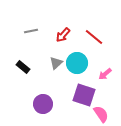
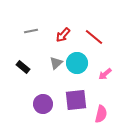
purple square: moved 8 px left, 5 px down; rotated 25 degrees counterclockwise
pink semicircle: rotated 48 degrees clockwise
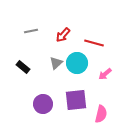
red line: moved 6 px down; rotated 24 degrees counterclockwise
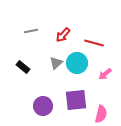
purple circle: moved 2 px down
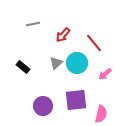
gray line: moved 2 px right, 7 px up
red line: rotated 36 degrees clockwise
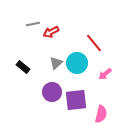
red arrow: moved 12 px left, 3 px up; rotated 21 degrees clockwise
purple circle: moved 9 px right, 14 px up
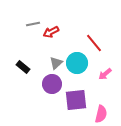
purple circle: moved 8 px up
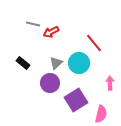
gray line: rotated 24 degrees clockwise
cyan circle: moved 2 px right
black rectangle: moved 4 px up
pink arrow: moved 5 px right, 9 px down; rotated 128 degrees clockwise
purple circle: moved 2 px left, 1 px up
purple square: rotated 25 degrees counterclockwise
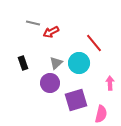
gray line: moved 1 px up
black rectangle: rotated 32 degrees clockwise
purple square: rotated 15 degrees clockwise
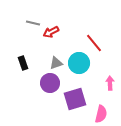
gray triangle: rotated 24 degrees clockwise
purple square: moved 1 px left, 1 px up
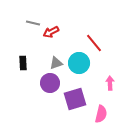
black rectangle: rotated 16 degrees clockwise
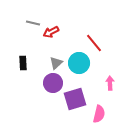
gray triangle: rotated 24 degrees counterclockwise
purple circle: moved 3 px right
pink semicircle: moved 2 px left
